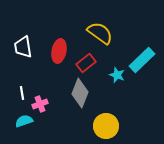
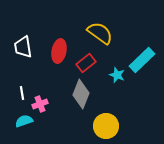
gray diamond: moved 1 px right, 1 px down
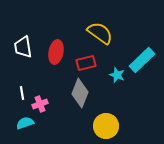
red ellipse: moved 3 px left, 1 px down
red rectangle: rotated 24 degrees clockwise
gray diamond: moved 1 px left, 1 px up
cyan semicircle: moved 1 px right, 2 px down
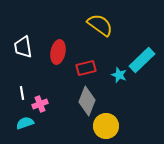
yellow semicircle: moved 8 px up
red ellipse: moved 2 px right
red rectangle: moved 5 px down
cyan star: moved 2 px right
gray diamond: moved 7 px right, 8 px down
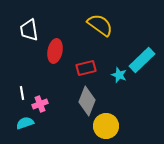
white trapezoid: moved 6 px right, 17 px up
red ellipse: moved 3 px left, 1 px up
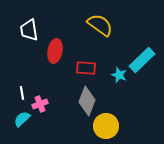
red rectangle: rotated 18 degrees clockwise
cyan semicircle: moved 3 px left, 4 px up; rotated 24 degrees counterclockwise
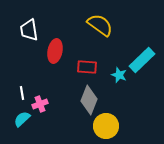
red rectangle: moved 1 px right, 1 px up
gray diamond: moved 2 px right, 1 px up
